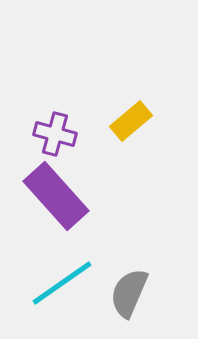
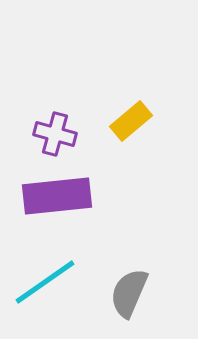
purple rectangle: moved 1 px right; rotated 54 degrees counterclockwise
cyan line: moved 17 px left, 1 px up
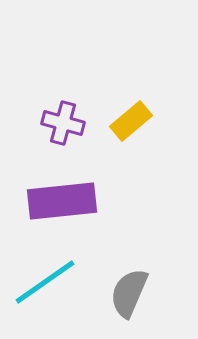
purple cross: moved 8 px right, 11 px up
purple rectangle: moved 5 px right, 5 px down
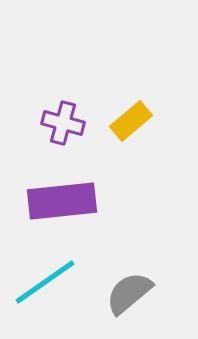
gray semicircle: rotated 27 degrees clockwise
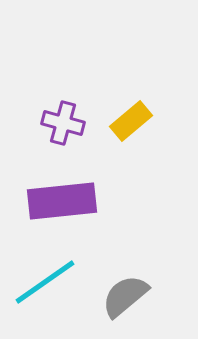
gray semicircle: moved 4 px left, 3 px down
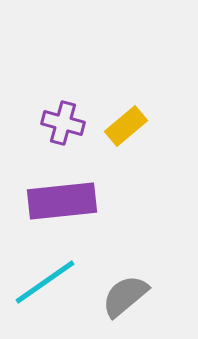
yellow rectangle: moved 5 px left, 5 px down
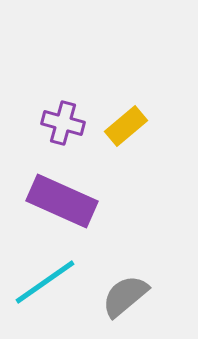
purple rectangle: rotated 30 degrees clockwise
